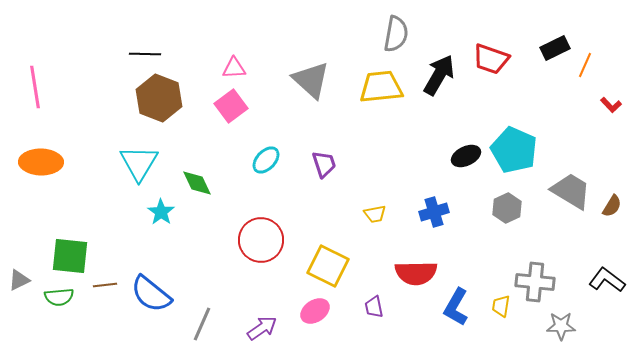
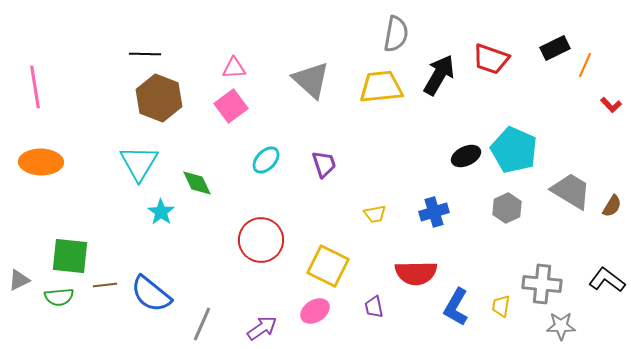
gray cross at (535, 282): moved 7 px right, 2 px down
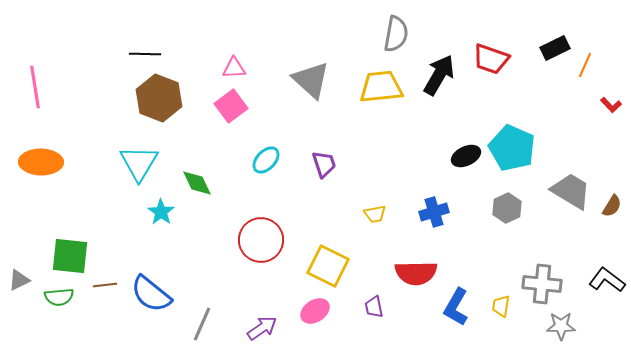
cyan pentagon at (514, 150): moved 2 px left, 2 px up
